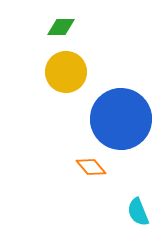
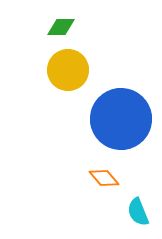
yellow circle: moved 2 px right, 2 px up
orange diamond: moved 13 px right, 11 px down
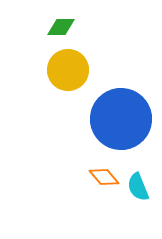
orange diamond: moved 1 px up
cyan semicircle: moved 25 px up
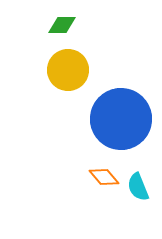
green diamond: moved 1 px right, 2 px up
